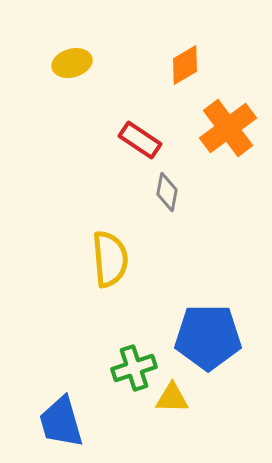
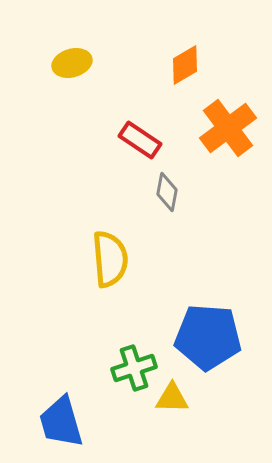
blue pentagon: rotated 4 degrees clockwise
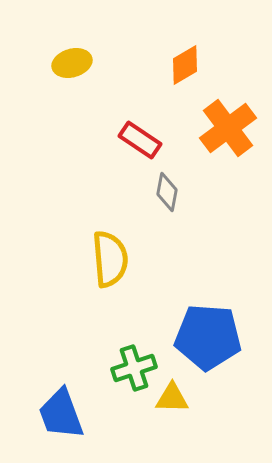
blue trapezoid: moved 8 px up; rotated 4 degrees counterclockwise
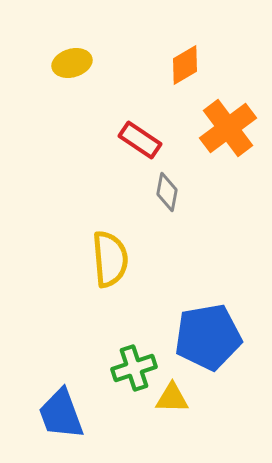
blue pentagon: rotated 14 degrees counterclockwise
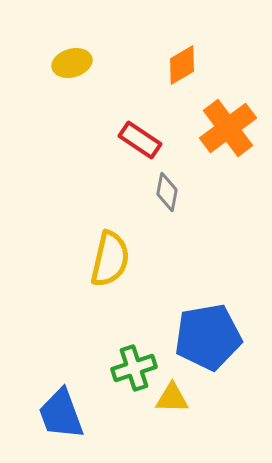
orange diamond: moved 3 px left
yellow semicircle: rotated 18 degrees clockwise
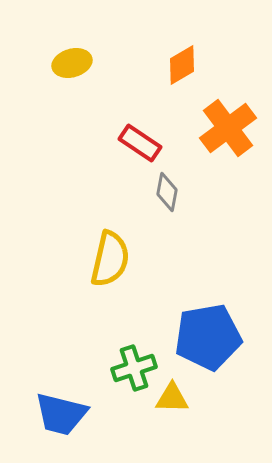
red rectangle: moved 3 px down
blue trapezoid: rotated 56 degrees counterclockwise
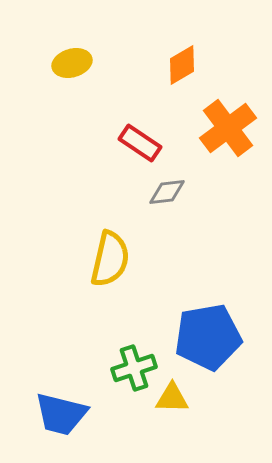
gray diamond: rotated 72 degrees clockwise
